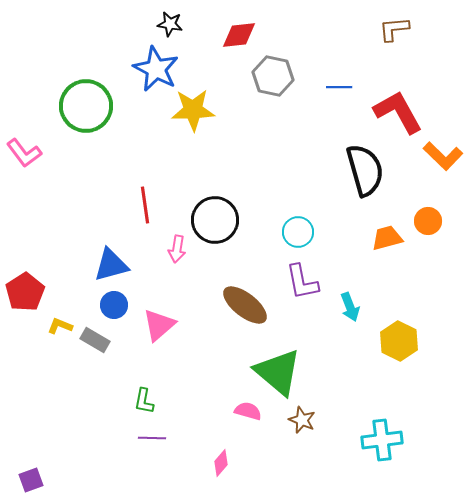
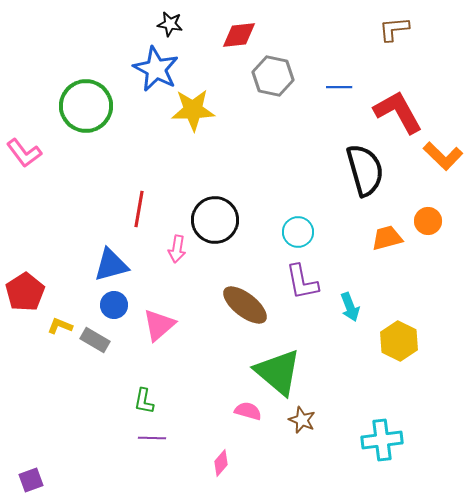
red line: moved 6 px left, 4 px down; rotated 18 degrees clockwise
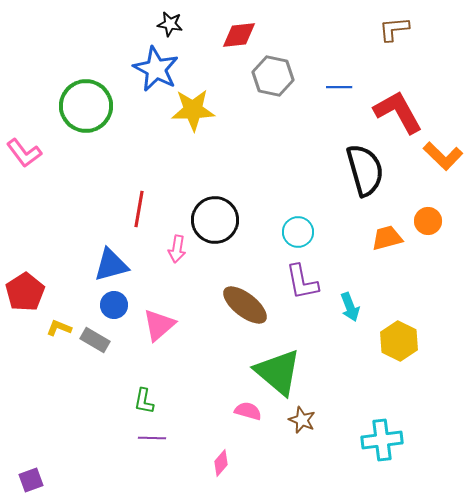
yellow L-shape: moved 1 px left, 2 px down
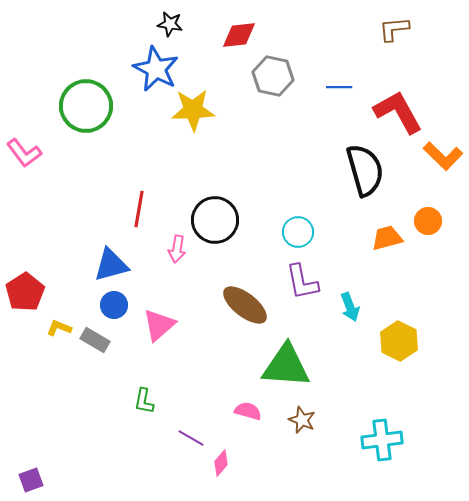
green triangle: moved 8 px right, 6 px up; rotated 36 degrees counterclockwise
purple line: moved 39 px right; rotated 28 degrees clockwise
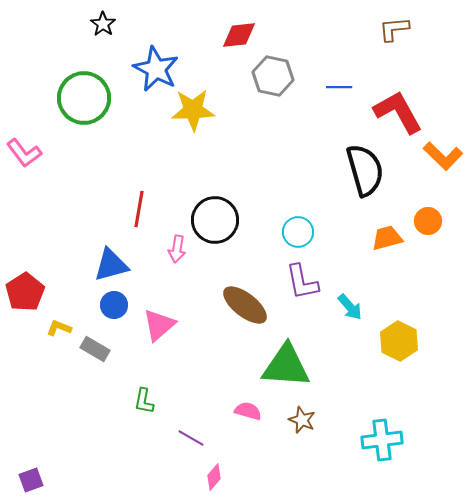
black star: moved 67 px left; rotated 25 degrees clockwise
green circle: moved 2 px left, 8 px up
cyan arrow: rotated 20 degrees counterclockwise
gray rectangle: moved 9 px down
pink diamond: moved 7 px left, 14 px down
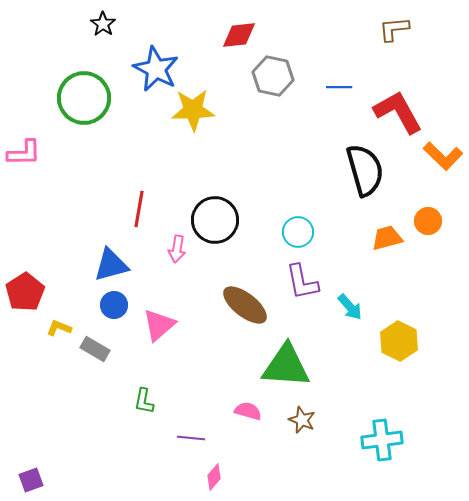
pink L-shape: rotated 54 degrees counterclockwise
purple line: rotated 24 degrees counterclockwise
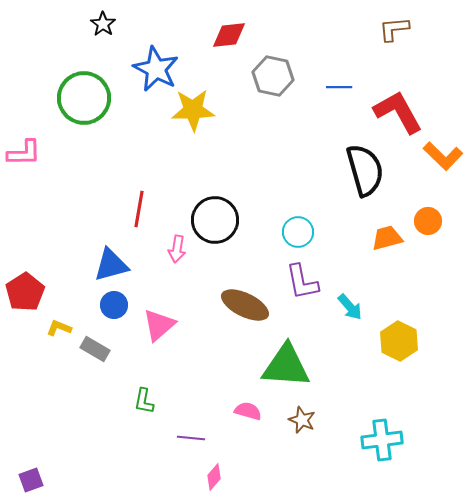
red diamond: moved 10 px left
brown ellipse: rotated 12 degrees counterclockwise
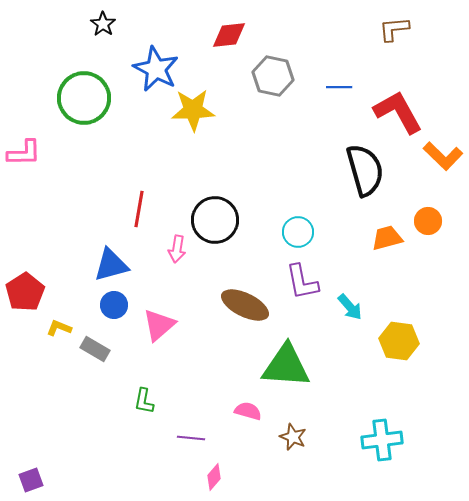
yellow hexagon: rotated 18 degrees counterclockwise
brown star: moved 9 px left, 17 px down
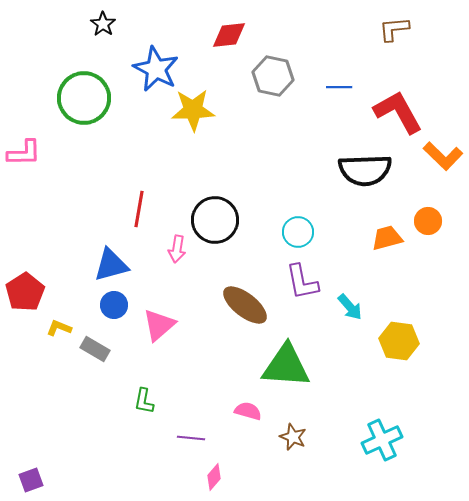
black semicircle: rotated 104 degrees clockwise
brown ellipse: rotated 12 degrees clockwise
cyan cross: rotated 18 degrees counterclockwise
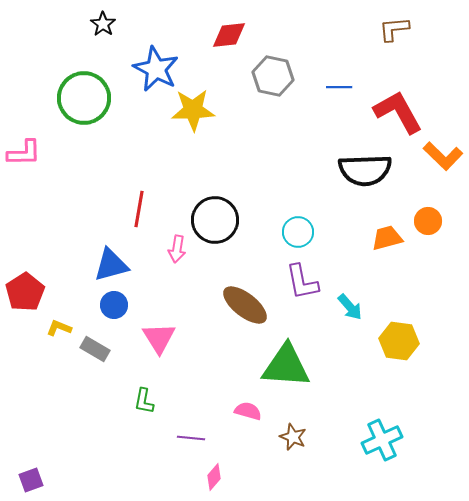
pink triangle: moved 13 px down; rotated 21 degrees counterclockwise
